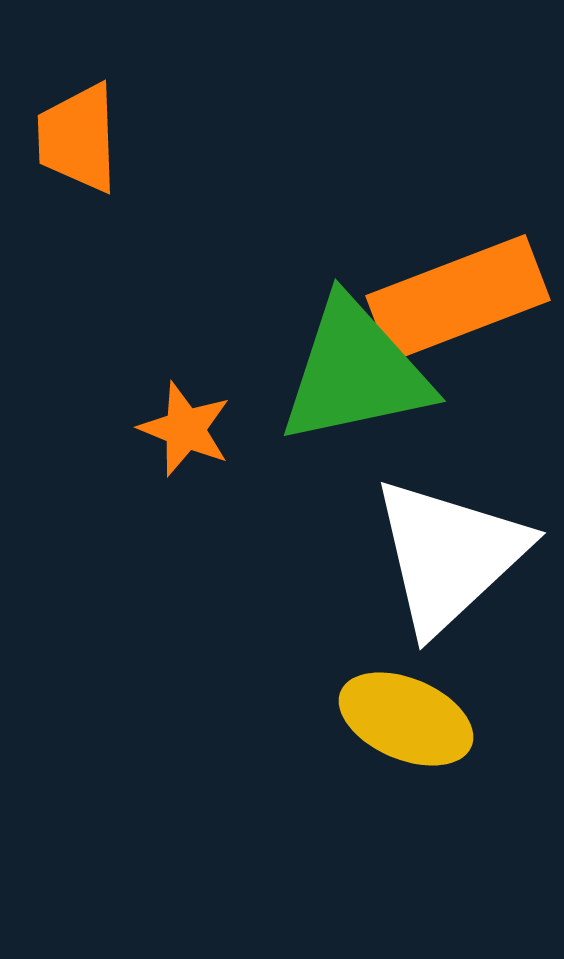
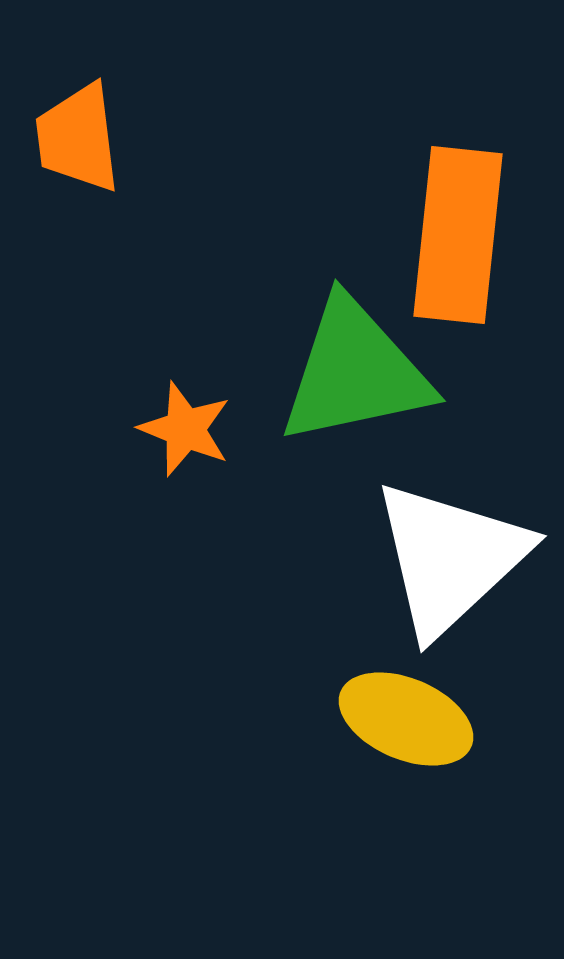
orange trapezoid: rotated 5 degrees counterclockwise
orange rectangle: moved 63 px up; rotated 63 degrees counterclockwise
white triangle: moved 1 px right, 3 px down
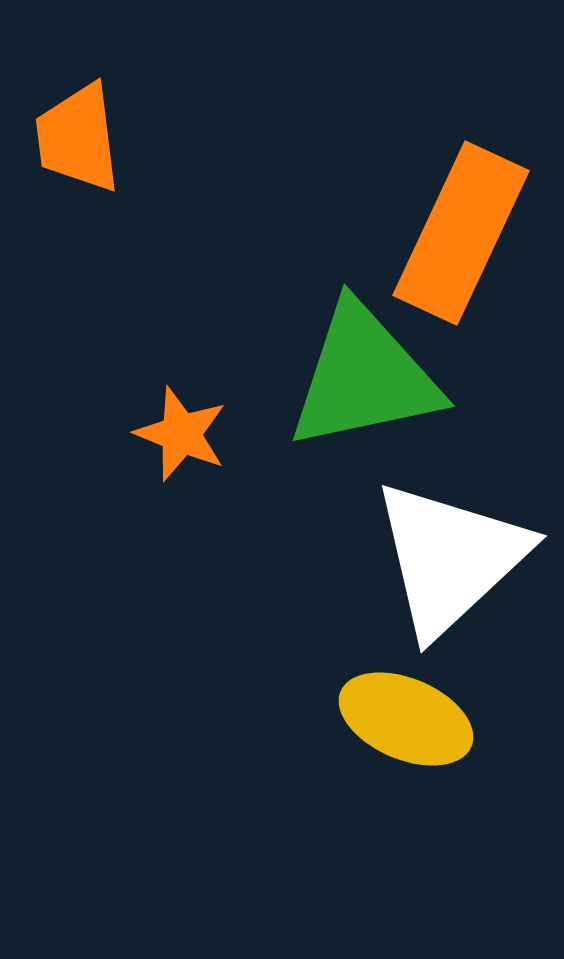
orange rectangle: moved 3 px right, 2 px up; rotated 19 degrees clockwise
green triangle: moved 9 px right, 5 px down
orange star: moved 4 px left, 5 px down
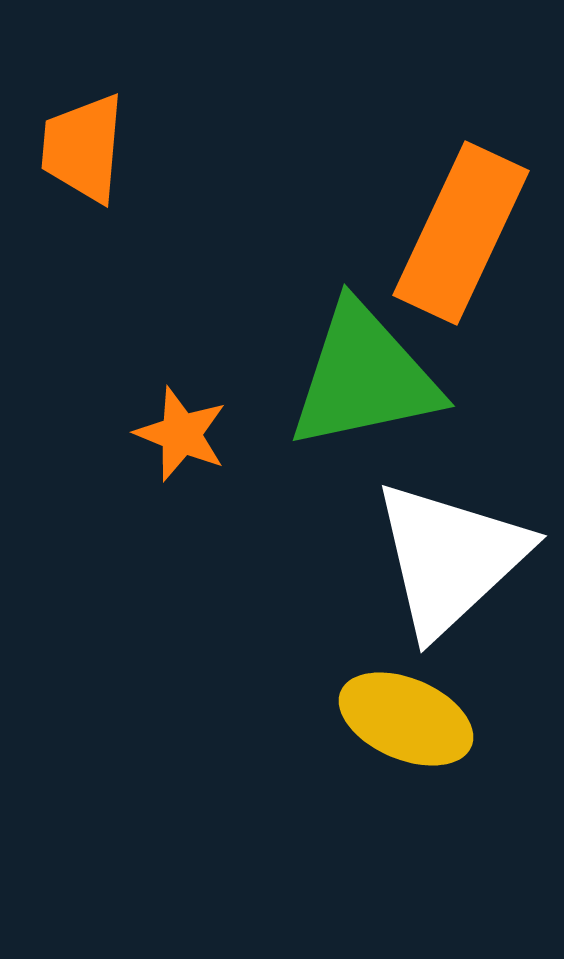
orange trapezoid: moved 5 px right, 10 px down; rotated 12 degrees clockwise
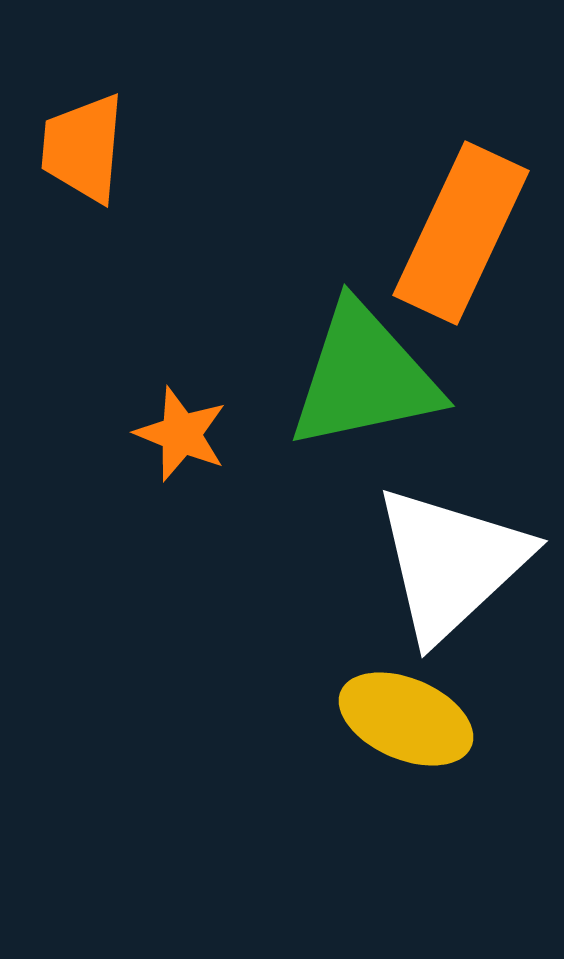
white triangle: moved 1 px right, 5 px down
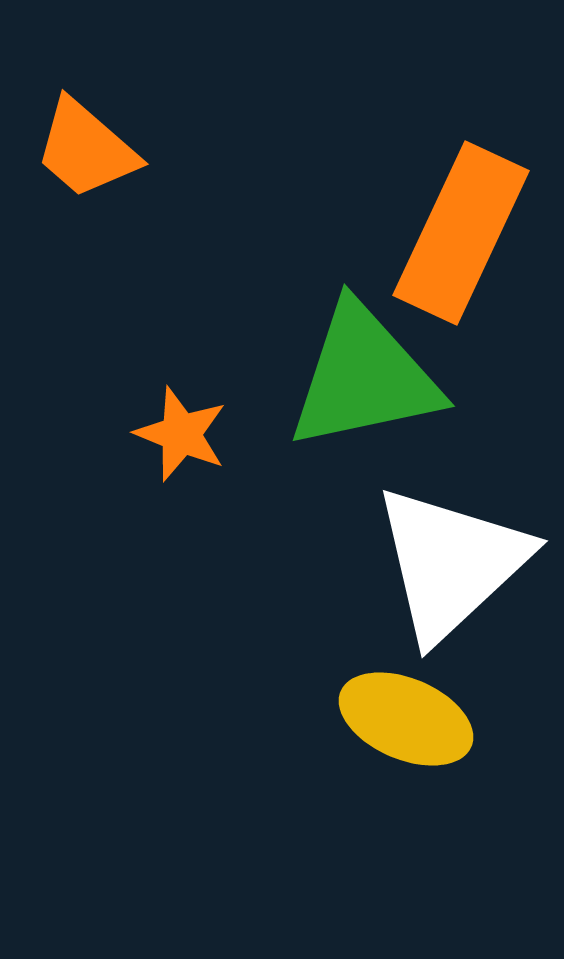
orange trapezoid: moved 3 px right, 1 px down; rotated 54 degrees counterclockwise
